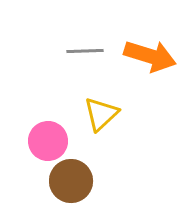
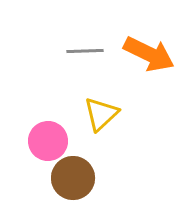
orange arrow: moved 1 px left, 2 px up; rotated 9 degrees clockwise
brown circle: moved 2 px right, 3 px up
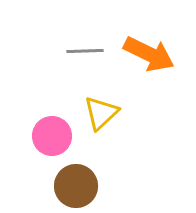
yellow triangle: moved 1 px up
pink circle: moved 4 px right, 5 px up
brown circle: moved 3 px right, 8 px down
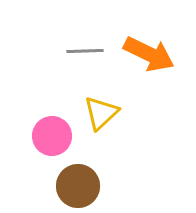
brown circle: moved 2 px right
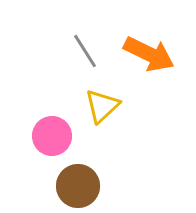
gray line: rotated 60 degrees clockwise
yellow triangle: moved 1 px right, 7 px up
